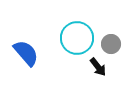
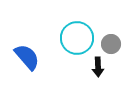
blue semicircle: moved 1 px right, 4 px down
black arrow: rotated 36 degrees clockwise
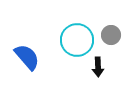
cyan circle: moved 2 px down
gray circle: moved 9 px up
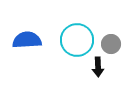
gray circle: moved 9 px down
blue semicircle: moved 17 px up; rotated 52 degrees counterclockwise
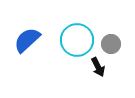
blue semicircle: rotated 40 degrees counterclockwise
black arrow: rotated 24 degrees counterclockwise
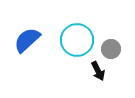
gray circle: moved 5 px down
black arrow: moved 4 px down
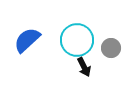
gray circle: moved 1 px up
black arrow: moved 14 px left, 4 px up
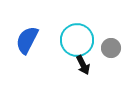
blue semicircle: rotated 20 degrees counterclockwise
black arrow: moved 1 px left, 2 px up
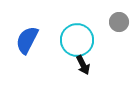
gray circle: moved 8 px right, 26 px up
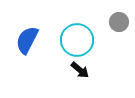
black arrow: moved 3 px left, 5 px down; rotated 24 degrees counterclockwise
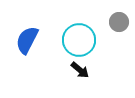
cyan circle: moved 2 px right
